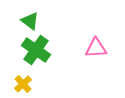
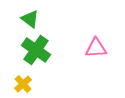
green triangle: moved 2 px up
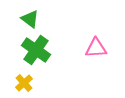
yellow cross: moved 1 px right, 1 px up
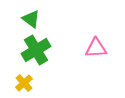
green triangle: moved 1 px right
green cross: rotated 24 degrees clockwise
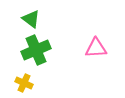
green cross: rotated 8 degrees clockwise
yellow cross: rotated 24 degrees counterclockwise
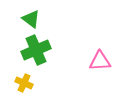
pink triangle: moved 4 px right, 13 px down
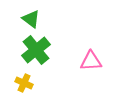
green cross: rotated 16 degrees counterclockwise
pink triangle: moved 9 px left
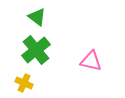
green triangle: moved 6 px right, 2 px up
pink triangle: rotated 15 degrees clockwise
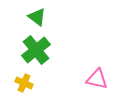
pink triangle: moved 6 px right, 18 px down
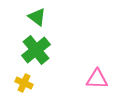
pink triangle: rotated 10 degrees counterclockwise
